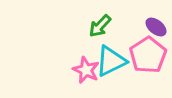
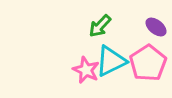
pink pentagon: moved 8 px down
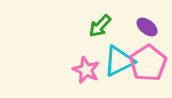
purple ellipse: moved 9 px left
cyan triangle: moved 8 px right
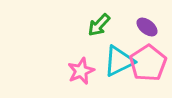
green arrow: moved 1 px left, 1 px up
pink star: moved 5 px left, 1 px down; rotated 24 degrees clockwise
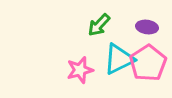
purple ellipse: rotated 30 degrees counterclockwise
cyan triangle: moved 2 px up
pink star: moved 1 px left, 1 px up; rotated 8 degrees clockwise
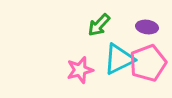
pink pentagon: rotated 12 degrees clockwise
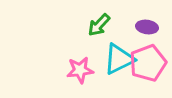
pink star: rotated 8 degrees clockwise
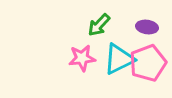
pink star: moved 2 px right, 12 px up
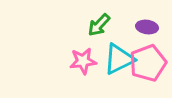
pink star: moved 1 px right, 3 px down
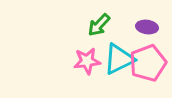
pink star: moved 4 px right
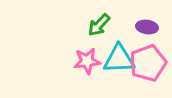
cyan triangle: rotated 24 degrees clockwise
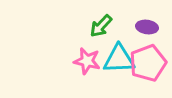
green arrow: moved 2 px right, 1 px down
pink star: rotated 20 degrees clockwise
